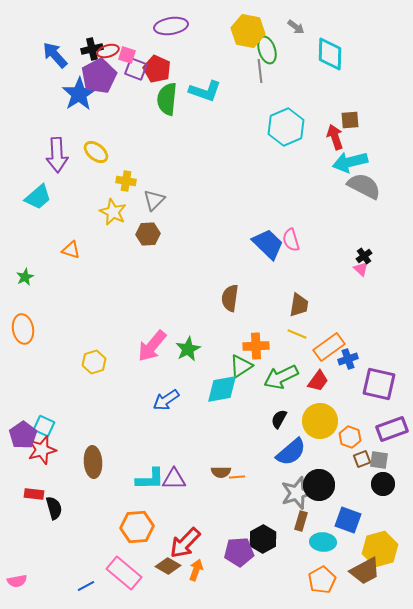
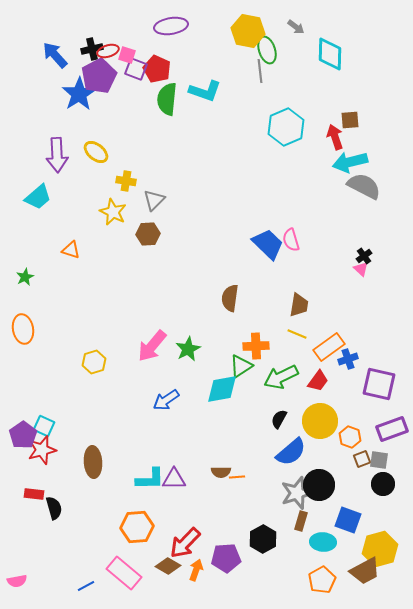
purple pentagon at (239, 552): moved 13 px left, 6 px down
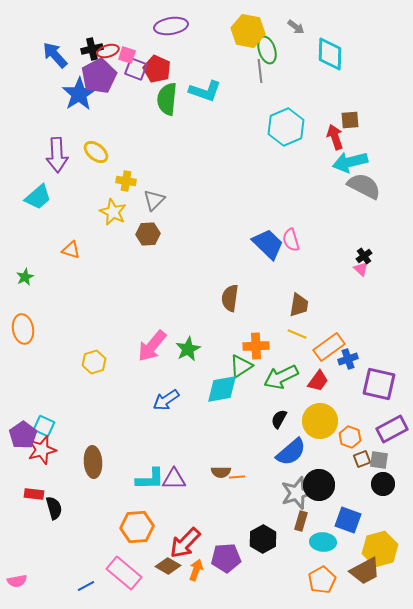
purple rectangle at (392, 429): rotated 8 degrees counterclockwise
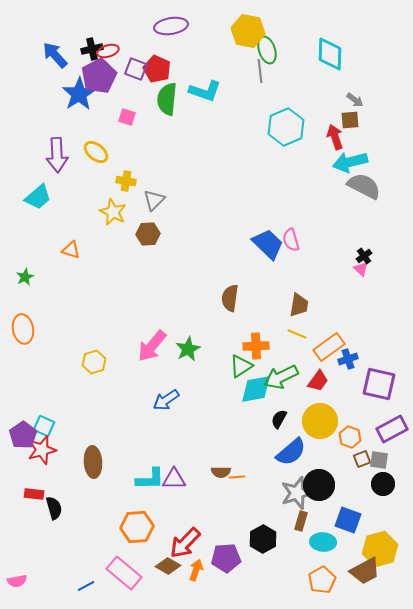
gray arrow at (296, 27): moved 59 px right, 73 px down
pink square at (127, 55): moved 62 px down
cyan diamond at (222, 389): moved 34 px right
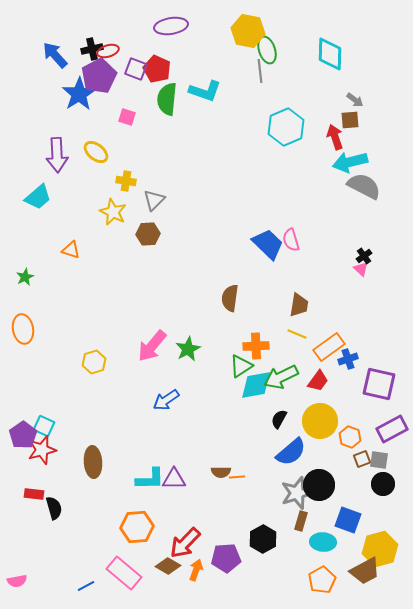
cyan diamond at (256, 389): moved 4 px up
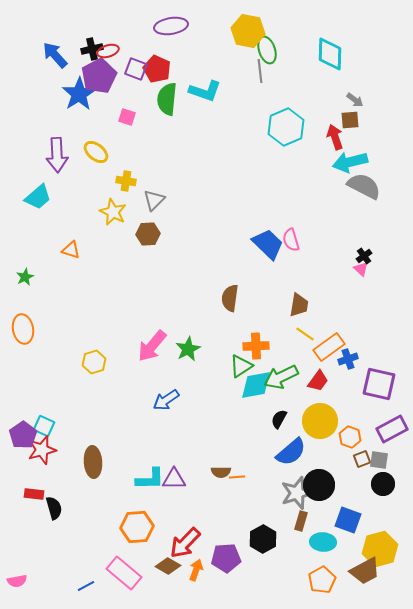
yellow line at (297, 334): moved 8 px right; rotated 12 degrees clockwise
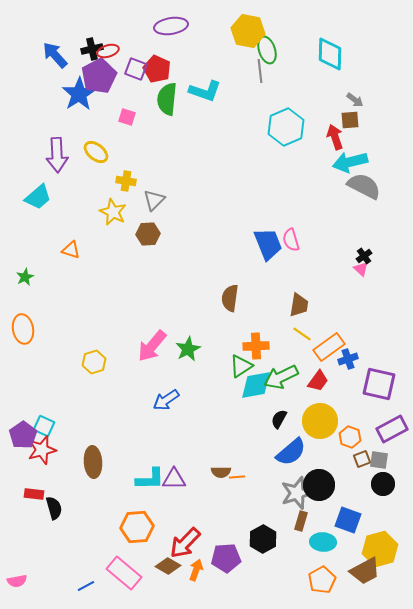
blue trapezoid at (268, 244): rotated 24 degrees clockwise
yellow line at (305, 334): moved 3 px left
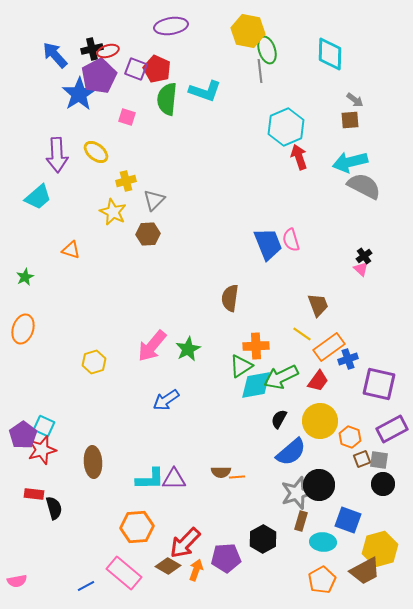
red arrow at (335, 137): moved 36 px left, 20 px down
yellow cross at (126, 181): rotated 24 degrees counterclockwise
brown trapezoid at (299, 305): moved 19 px right; rotated 30 degrees counterclockwise
orange ellipse at (23, 329): rotated 28 degrees clockwise
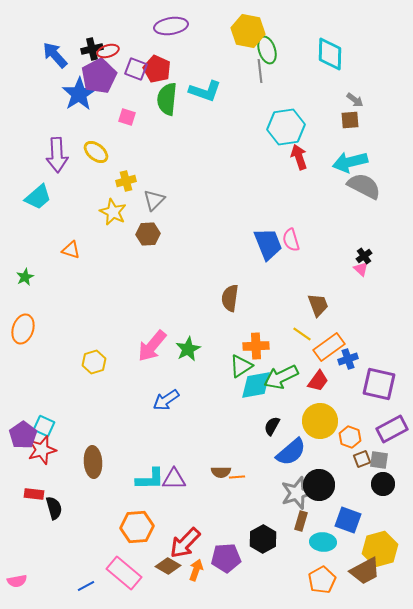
cyan hexagon at (286, 127): rotated 15 degrees clockwise
black semicircle at (279, 419): moved 7 px left, 7 px down
